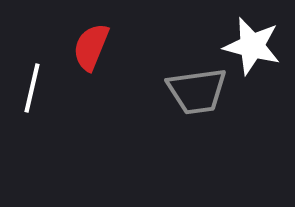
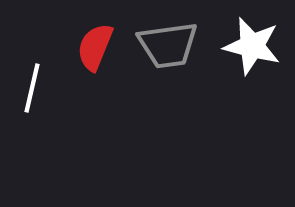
red semicircle: moved 4 px right
gray trapezoid: moved 29 px left, 46 px up
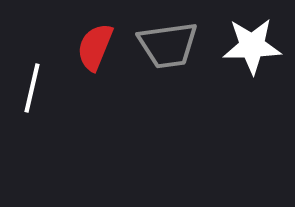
white star: rotated 16 degrees counterclockwise
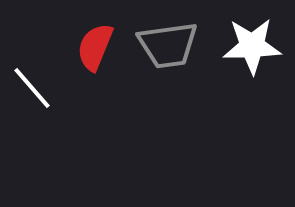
white line: rotated 54 degrees counterclockwise
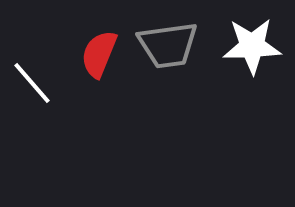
red semicircle: moved 4 px right, 7 px down
white line: moved 5 px up
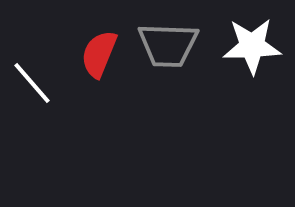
gray trapezoid: rotated 10 degrees clockwise
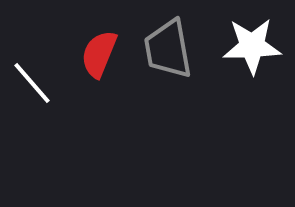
gray trapezoid: moved 4 px down; rotated 78 degrees clockwise
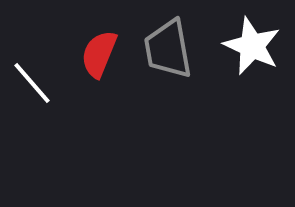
white star: rotated 26 degrees clockwise
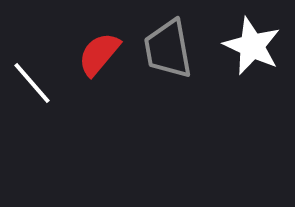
red semicircle: rotated 18 degrees clockwise
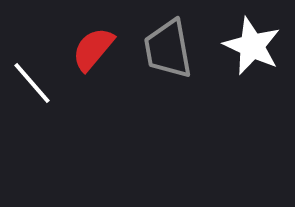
red semicircle: moved 6 px left, 5 px up
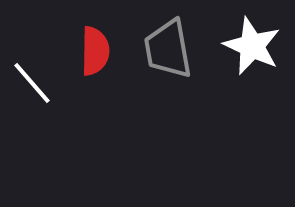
red semicircle: moved 2 px right, 2 px down; rotated 141 degrees clockwise
